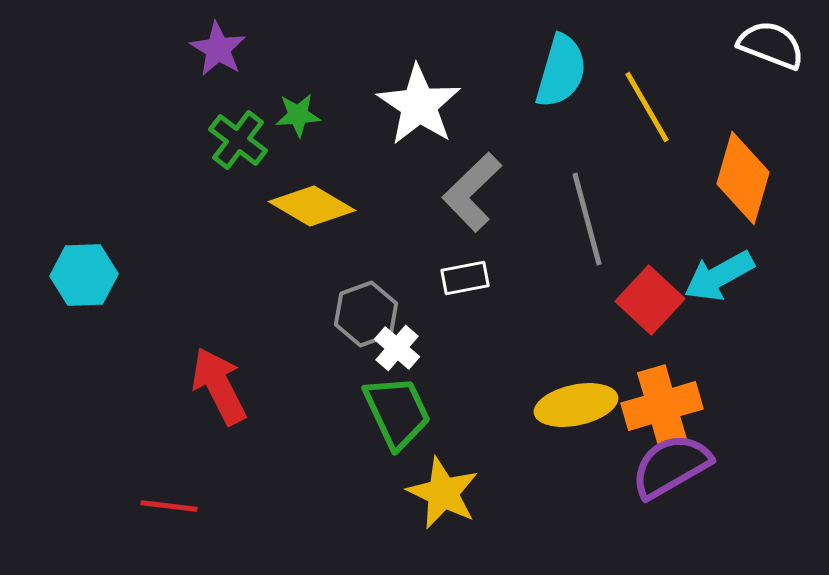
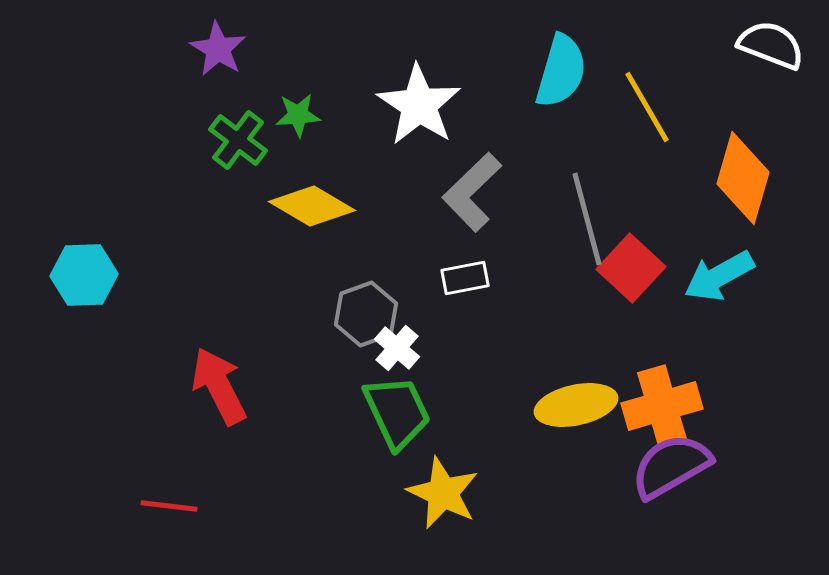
red square: moved 19 px left, 32 px up
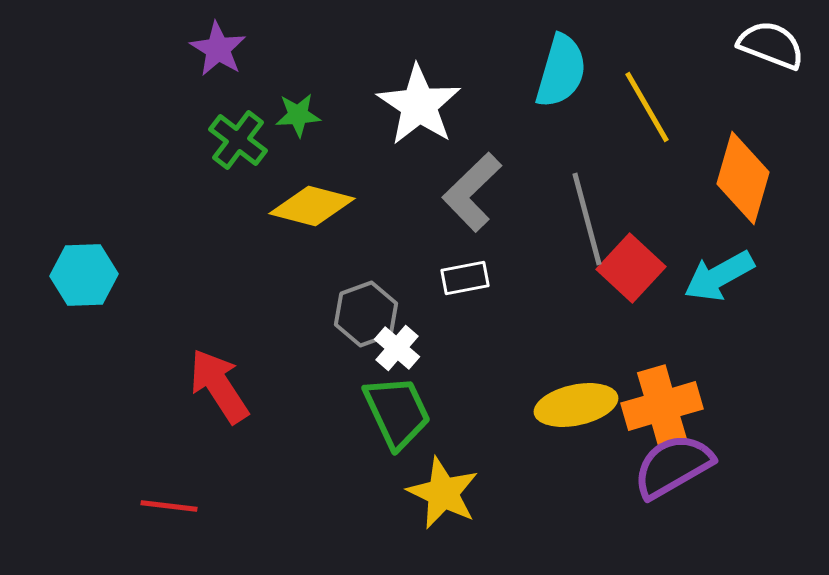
yellow diamond: rotated 16 degrees counterclockwise
red arrow: rotated 6 degrees counterclockwise
purple semicircle: moved 2 px right
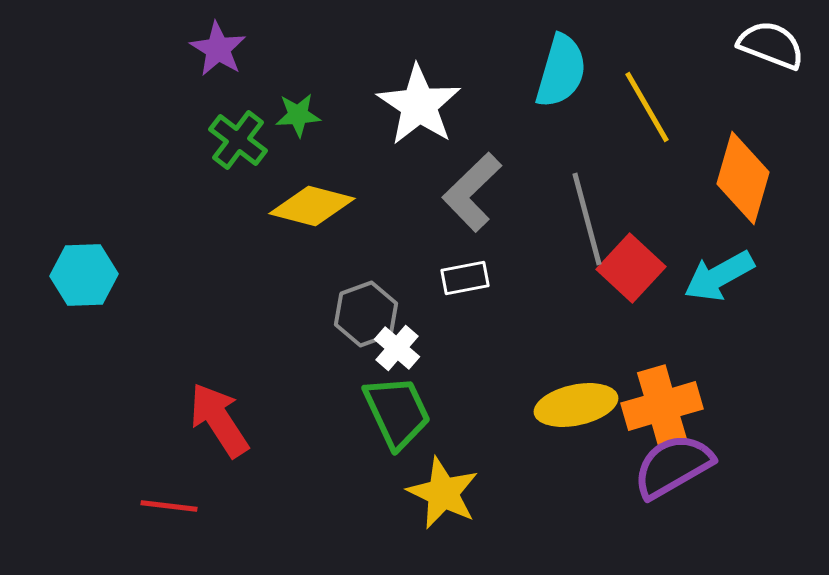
red arrow: moved 34 px down
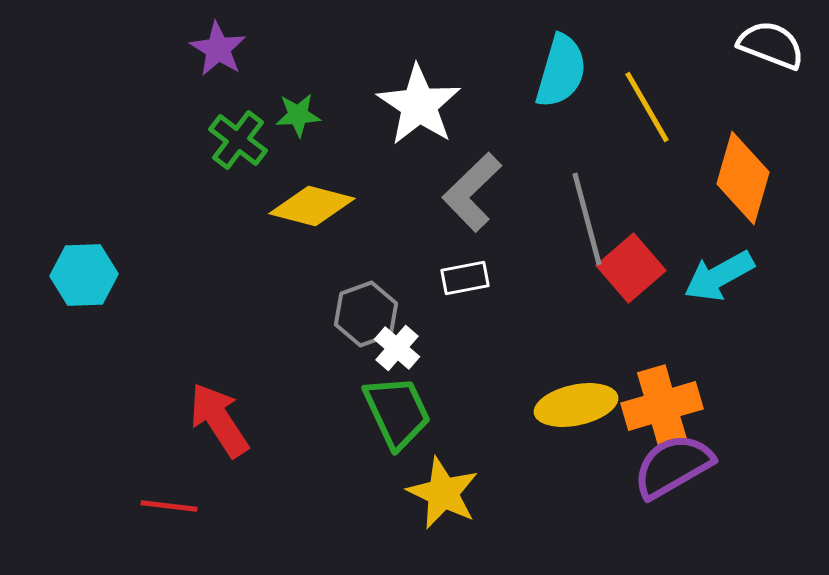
red square: rotated 6 degrees clockwise
